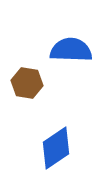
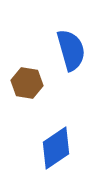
blue semicircle: rotated 72 degrees clockwise
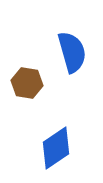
blue semicircle: moved 1 px right, 2 px down
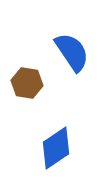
blue semicircle: rotated 18 degrees counterclockwise
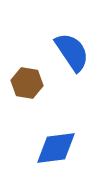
blue diamond: rotated 27 degrees clockwise
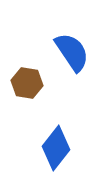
blue diamond: rotated 45 degrees counterclockwise
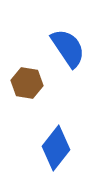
blue semicircle: moved 4 px left, 4 px up
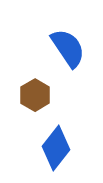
brown hexagon: moved 8 px right, 12 px down; rotated 20 degrees clockwise
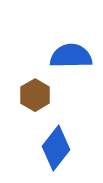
blue semicircle: moved 3 px right, 8 px down; rotated 57 degrees counterclockwise
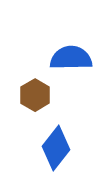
blue semicircle: moved 2 px down
